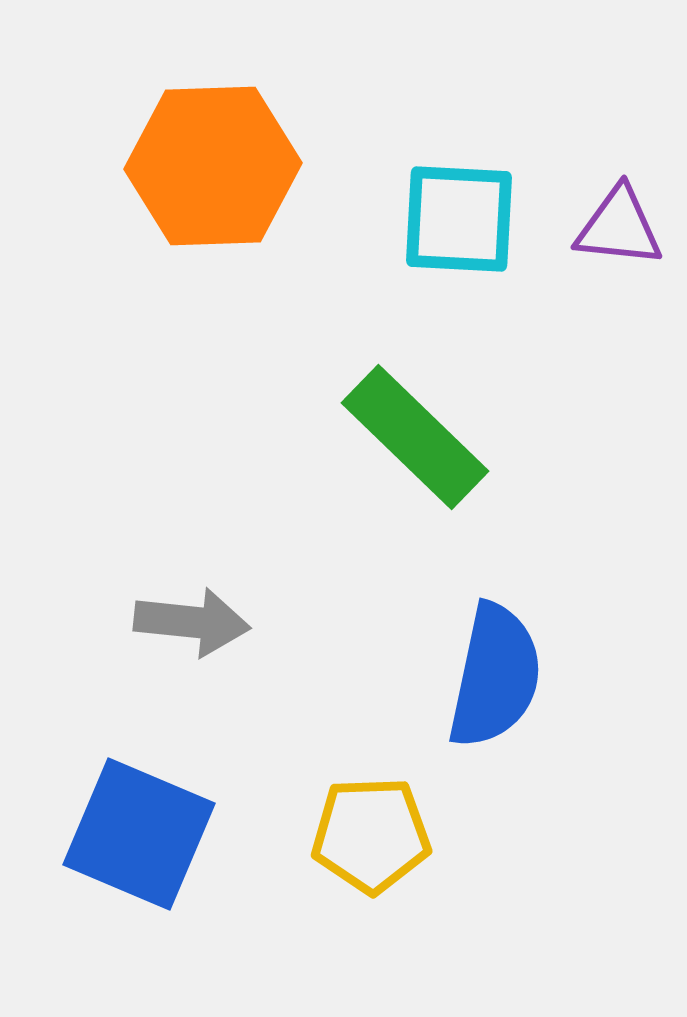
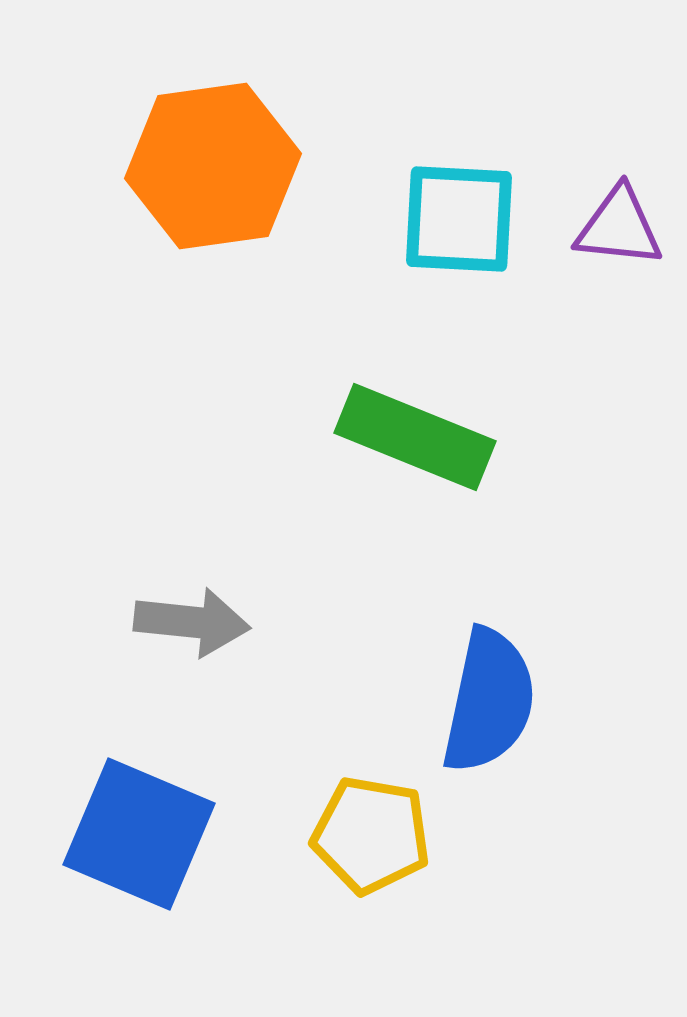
orange hexagon: rotated 6 degrees counterclockwise
green rectangle: rotated 22 degrees counterclockwise
blue semicircle: moved 6 px left, 25 px down
yellow pentagon: rotated 12 degrees clockwise
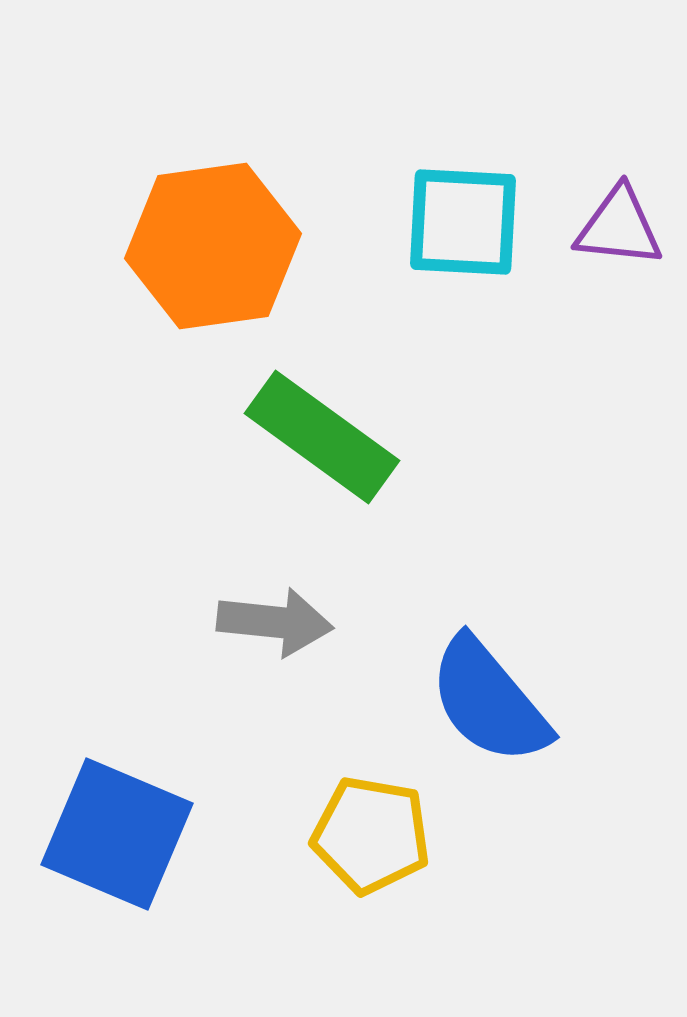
orange hexagon: moved 80 px down
cyan square: moved 4 px right, 3 px down
green rectangle: moved 93 px left; rotated 14 degrees clockwise
gray arrow: moved 83 px right
blue semicircle: rotated 128 degrees clockwise
blue square: moved 22 px left
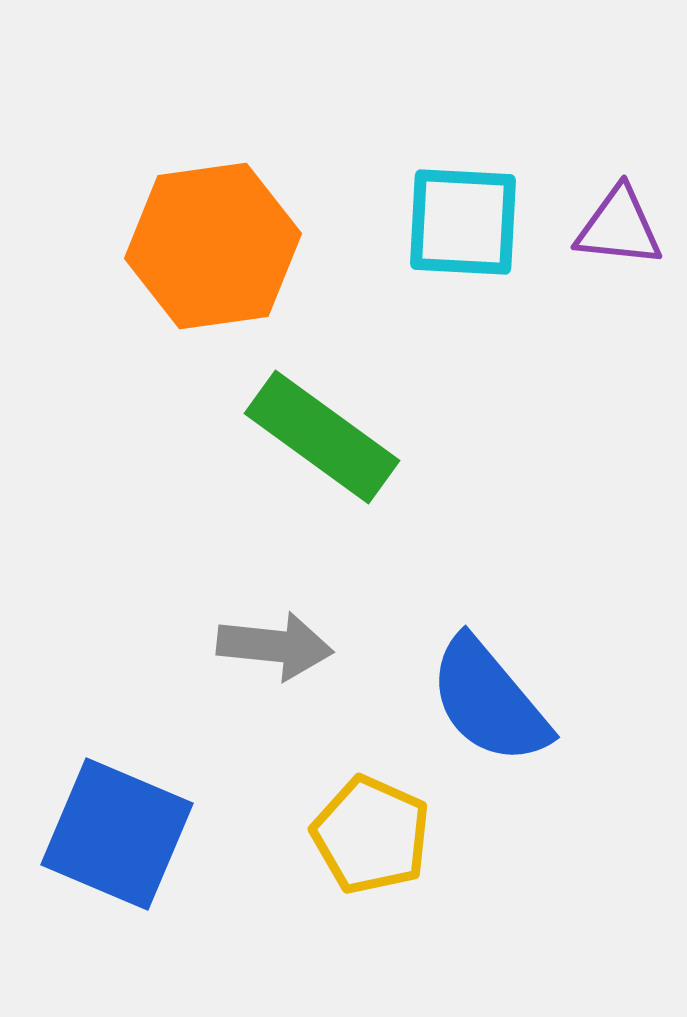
gray arrow: moved 24 px down
yellow pentagon: rotated 14 degrees clockwise
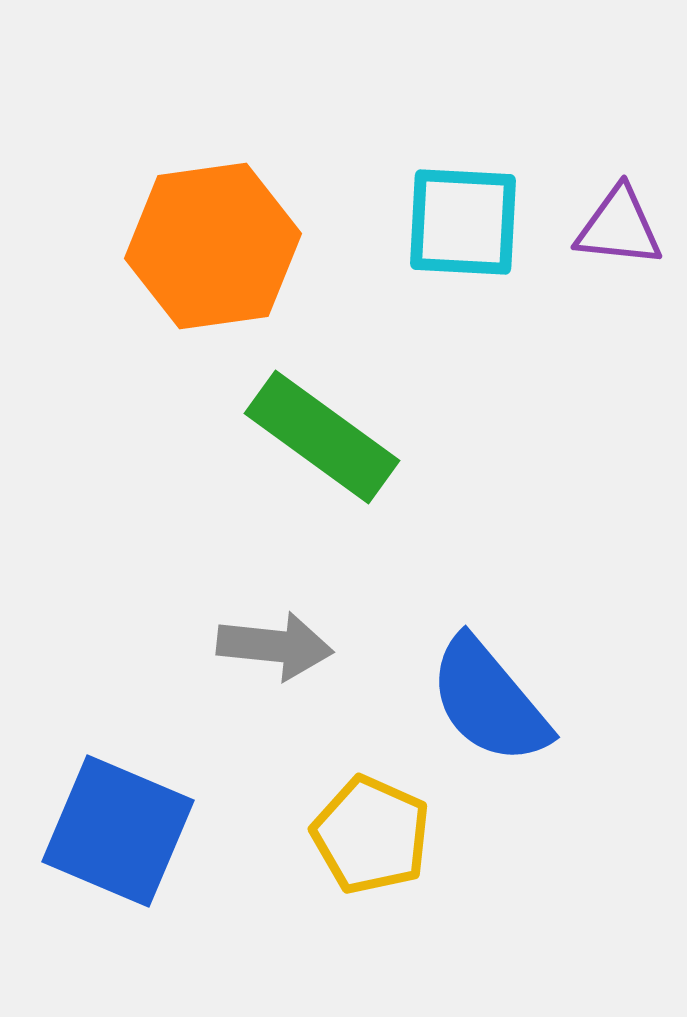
blue square: moved 1 px right, 3 px up
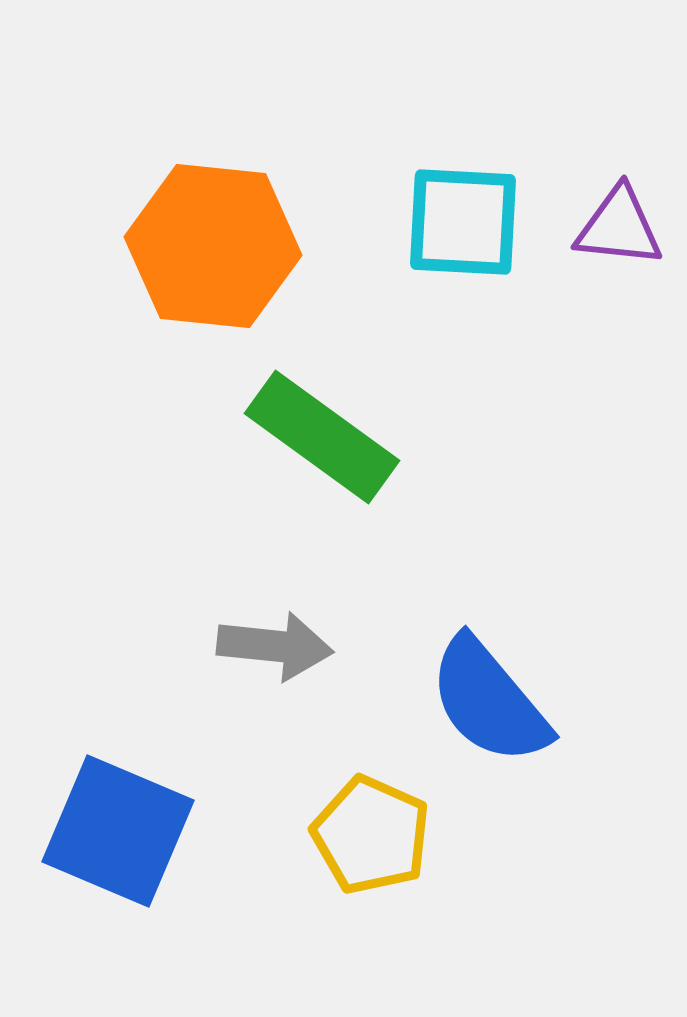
orange hexagon: rotated 14 degrees clockwise
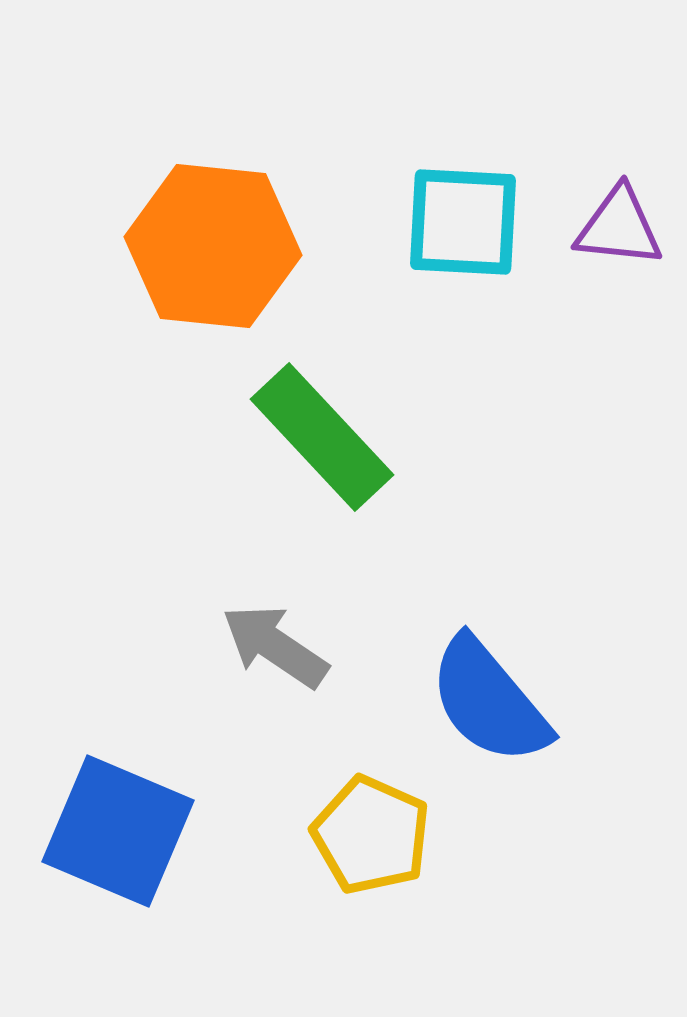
green rectangle: rotated 11 degrees clockwise
gray arrow: rotated 152 degrees counterclockwise
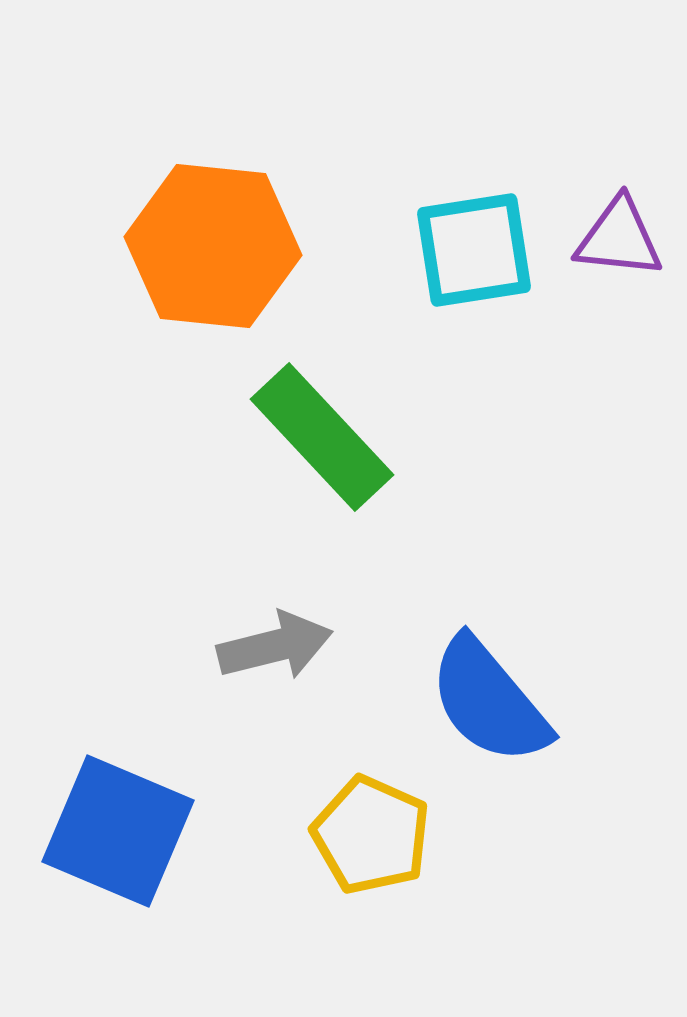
cyan square: moved 11 px right, 28 px down; rotated 12 degrees counterclockwise
purple triangle: moved 11 px down
gray arrow: rotated 132 degrees clockwise
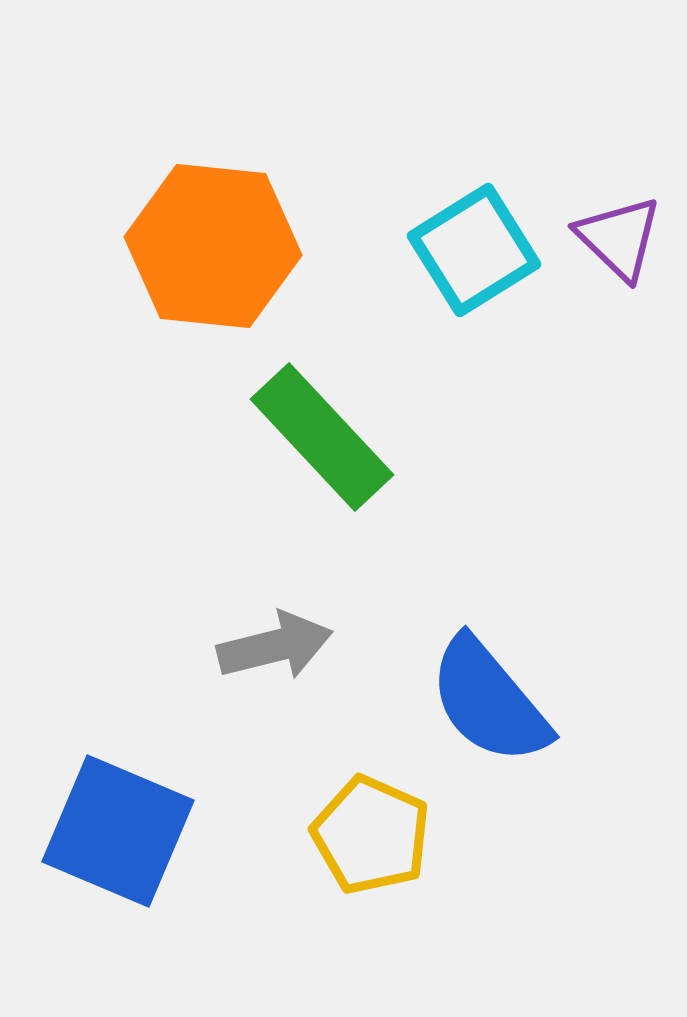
purple triangle: rotated 38 degrees clockwise
cyan square: rotated 23 degrees counterclockwise
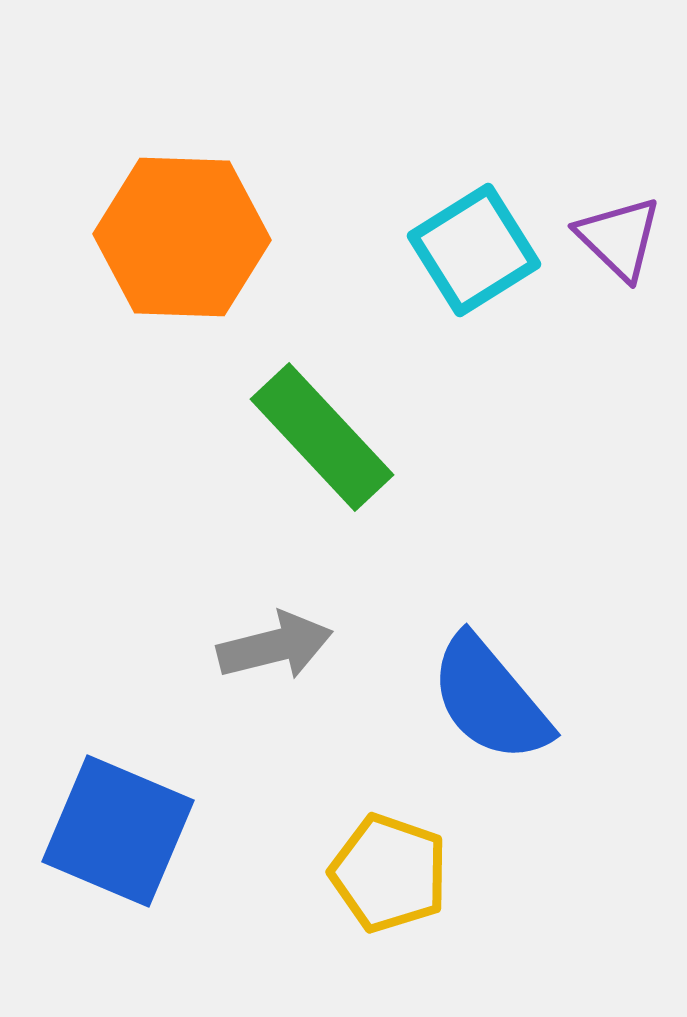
orange hexagon: moved 31 px left, 9 px up; rotated 4 degrees counterclockwise
blue semicircle: moved 1 px right, 2 px up
yellow pentagon: moved 18 px right, 38 px down; rotated 5 degrees counterclockwise
